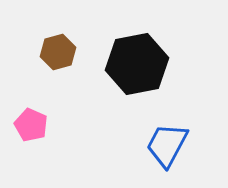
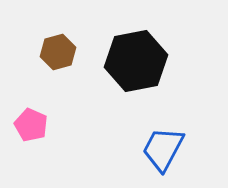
black hexagon: moved 1 px left, 3 px up
blue trapezoid: moved 4 px left, 4 px down
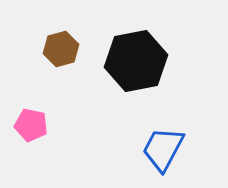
brown hexagon: moved 3 px right, 3 px up
pink pentagon: rotated 12 degrees counterclockwise
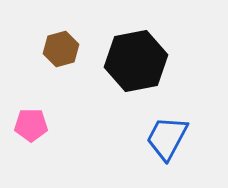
pink pentagon: rotated 12 degrees counterclockwise
blue trapezoid: moved 4 px right, 11 px up
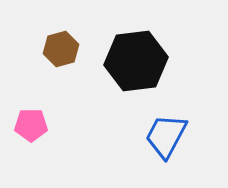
black hexagon: rotated 4 degrees clockwise
blue trapezoid: moved 1 px left, 2 px up
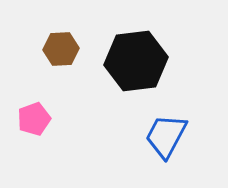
brown hexagon: rotated 12 degrees clockwise
pink pentagon: moved 3 px right, 6 px up; rotated 20 degrees counterclockwise
